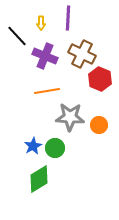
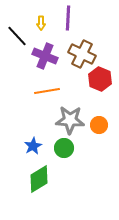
gray star: moved 3 px down
green circle: moved 9 px right
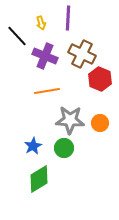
yellow arrow: rotated 16 degrees counterclockwise
orange circle: moved 1 px right, 2 px up
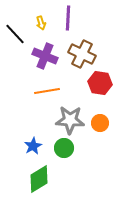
black line: moved 2 px left, 2 px up
red hexagon: moved 4 px down; rotated 15 degrees counterclockwise
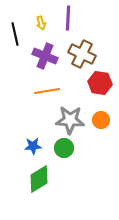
black line: rotated 30 degrees clockwise
orange circle: moved 1 px right, 3 px up
blue star: rotated 24 degrees clockwise
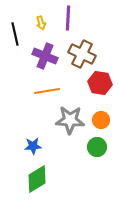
green circle: moved 33 px right, 1 px up
green diamond: moved 2 px left
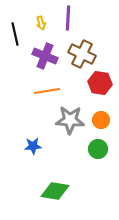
green circle: moved 1 px right, 2 px down
green diamond: moved 18 px right, 12 px down; rotated 40 degrees clockwise
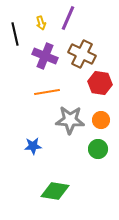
purple line: rotated 20 degrees clockwise
orange line: moved 1 px down
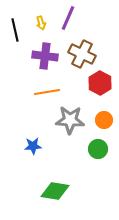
black line: moved 4 px up
purple cross: rotated 15 degrees counterclockwise
red hexagon: rotated 20 degrees clockwise
orange circle: moved 3 px right
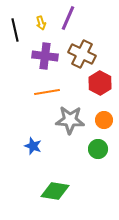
blue star: rotated 24 degrees clockwise
